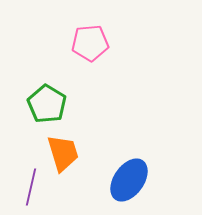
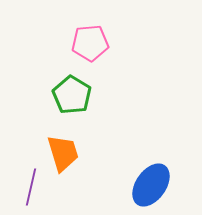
green pentagon: moved 25 px right, 9 px up
blue ellipse: moved 22 px right, 5 px down
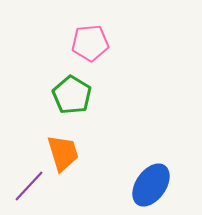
purple line: moved 2 px left, 1 px up; rotated 30 degrees clockwise
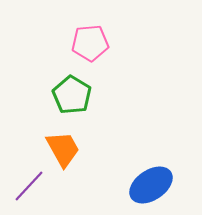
orange trapezoid: moved 4 px up; rotated 12 degrees counterclockwise
blue ellipse: rotated 21 degrees clockwise
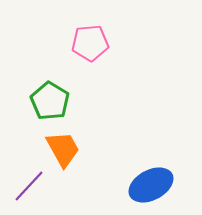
green pentagon: moved 22 px left, 6 px down
blue ellipse: rotated 6 degrees clockwise
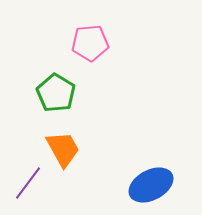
green pentagon: moved 6 px right, 8 px up
purple line: moved 1 px left, 3 px up; rotated 6 degrees counterclockwise
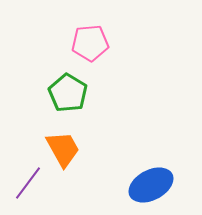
green pentagon: moved 12 px right
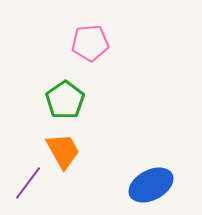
green pentagon: moved 3 px left, 7 px down; rotated 6 degrees clockwise
orange trapezoid: moved 2 px down
